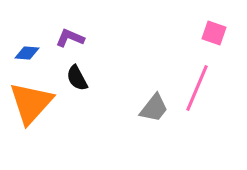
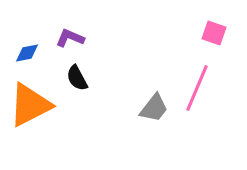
blue diamond: rotated 15 degrees counterclockwise
orange triangle: moved 1 px left, 2 px down; rotated 21 degrees clockwise
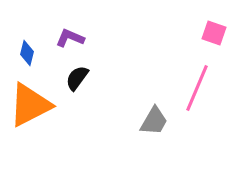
blue diamond: rotated 65 degrees counterclockwise
black semicircle: rotated 64 degrees clockwise
gray trapezoid: moved 13 px down; rotated 8 degrees counterclockwise
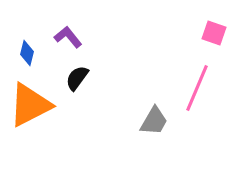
purple L-shape: moved 2 px left, 1 px up; rotated 28 degrees clockwise
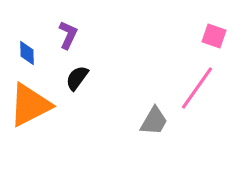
pink square: moved 3 px down
purple L-shape: moved 2 px up; rotated 64 degrees clockwise
blue diamond: rotated 15 degrees counterclockwise
pink line: rotated 12 degrees clockwise
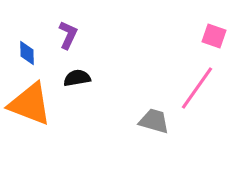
black semicircle: rotated 44 degrees clockwise
orange triangle: moved 1 px up; rotated 48 degrees clockwise
gray trapezoid: rotated 104 degrees counterclockwise
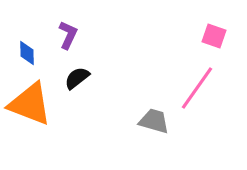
black semicircle: rotated 28 degrees counterclockwise
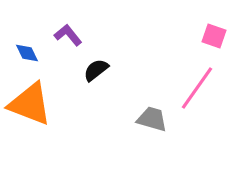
purple L-shape: rotated 64 degrees counterclockwise
blue diamond: rotated 25 degrees counterclockwise
black semicircle: moved 19 px right, 8 px up
gray trapezoid: moved 2 px left, 2 px up
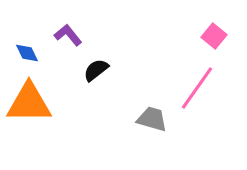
pink square: rotated 20 degrees clockwise
orange triangle: moved 1 px left, 1 px up; rotated 21 degrees counterclockwise
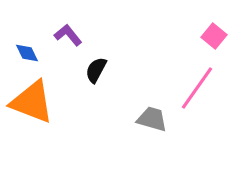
black semicircle: rotated 24 degrees counterclockwise
orange triangle: moved 3 px right, 1 px up; rotated 21 degrees clockwise
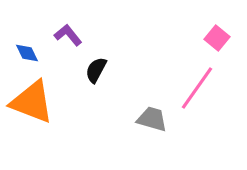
pink square: moved 3 px right, 2 px down
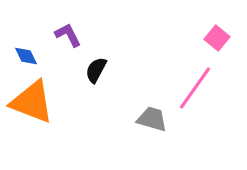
purple L-shape: rotated 12 degrees clockwise
blue diamond: moved 1 px left, 3 px down
pink line: moved 2 px left
